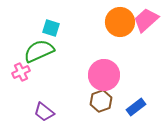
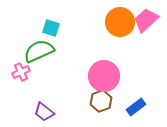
pink circle: moved 1 px down
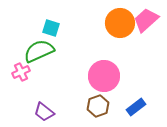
orange circle: moved 1 px down
brown hexagon: moved 3 px left, 5 px down
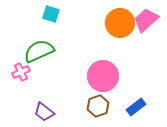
cyan square: moved 14 px up
pink circle: moved 1 px left
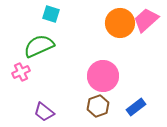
green semicircle: moved 5 px up
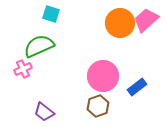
pink cross: moved 2 px right, 3 px up
blue rectangle: moved 1 px right, 20 px up
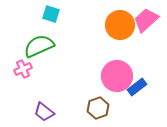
orange circle: moved 2 px down
pink circle: moved 14 px right
brown hexagon: moved 2 px down
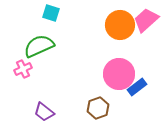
cyan square: moved 1 px up
pink circle: moved 2 px right, 2 px up
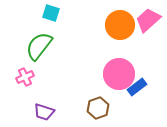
pink trapezoid: moved 2 px right
green semicircle: rotated 28 degrees counterclockwise
pink cross: moved 2 px right, 8 px down
purple trapezoid: rotated 20 degrees counterclockwise
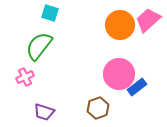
cyan square: moved 1 px left
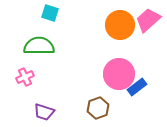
green semicircle: rotated 52 degrees clockwise
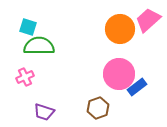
cyan square: moved 22 px left, 14 px down
orange circle: moved 4 px down
